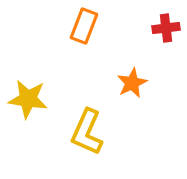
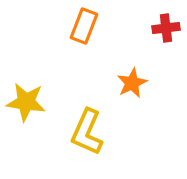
yellow star: moved 2 px left, 3 px down
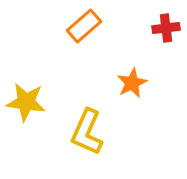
orange rectangle: rotated 28 degrees clockwise
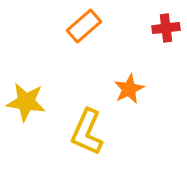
orange star: moved 3 px left, 6 px down
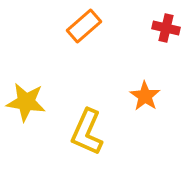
red cross: rotated 20 degrees clockwise
orange star: moved 16 px right, 7 px down; rotated 12 degrees counterclockwise
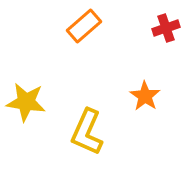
red cross: rotated 32 degrees counterclockwise
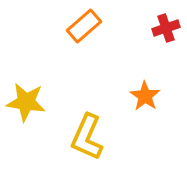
yellow L-shape: moved 5 px down
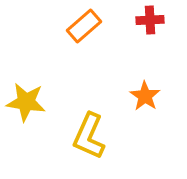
red cross: moved 16 px left, 8 px up; rotated 16 degrees clockwise
yellow L-shape: moved 2 px right, 1 px up
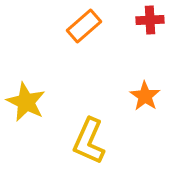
yellow star: rotated 18 degrees clockwise
yellow L-shape: moved 5 px down
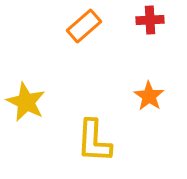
orange star: moved 4 px right
yellow L-shape: moved 5 px right; rotated 21 degrees counterclockwise
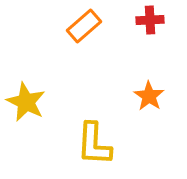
yellow L-shape: moved 3 px down
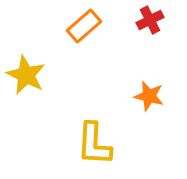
red cross: rotated 24 degrees counterclockwise
orange star: rotated 20 degrees counterclockwise
yellow star: moved 27 px up
